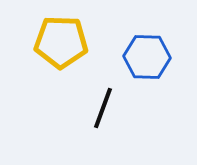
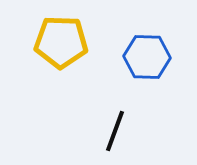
black line: moved 12 px right, 23 px down
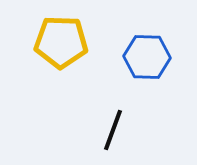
black line: moved 2 px left, 1 px up
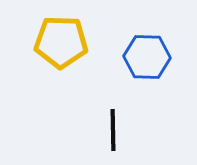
black line: rotated 21 degrees counterclockwise
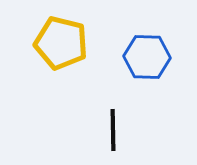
yellow pentagon: moved 1 px down; rotated 12 degrees clockwise
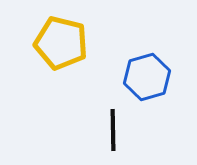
blue hexagon: moved 20 px down; rotated 18 degrees counterclockwise
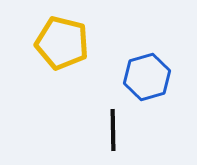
yellow pentagon: moved 1 px right
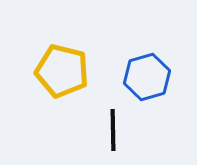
yellow pentagon: moved 28 px down
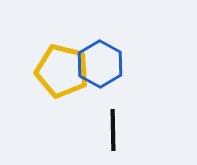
blue hexagon: moved 47 px left, 13 px up; rotated 15 degrees counterclockwise
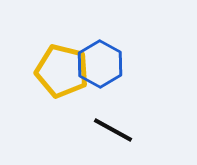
black line: rotated 60 degrees counterclockwise
